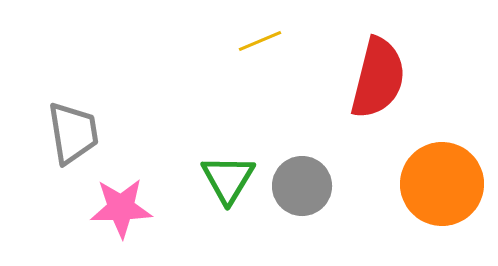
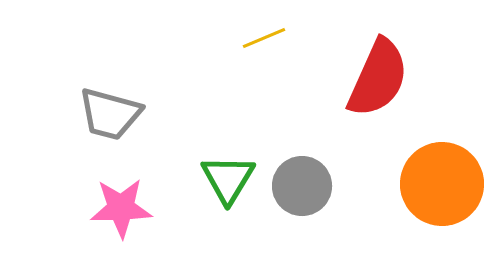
yellow line: moved 4 px right, 3 px up
red semicircle: rotated 10 degrees clockwise
gray trapezoid: moved 37 px right, 19 px up; rotated 114 degrees clockwise
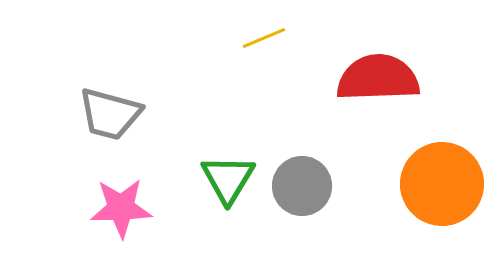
red semicircle: rotated 116 degrees counterclockwise
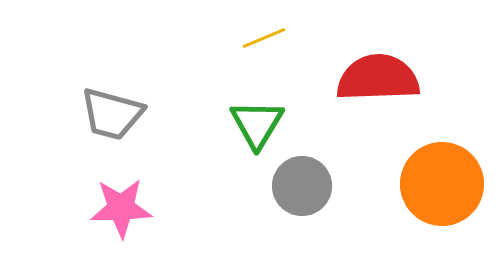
gray trapezoid: moved 2 px right
green triangle: moved 29 px right, 55 px up
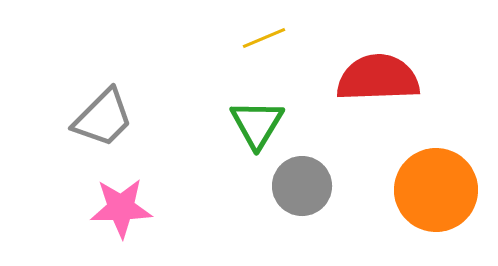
gray trapezoid: moved 9 px left, 4 px down; rotated 60 degrees counterclockwise
orange circle: moved 6 px left, 6 px down
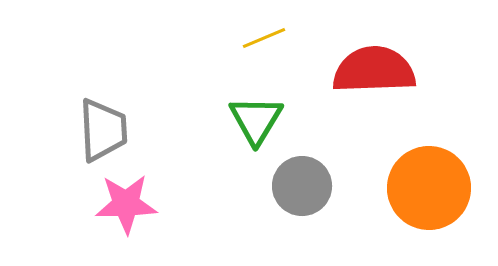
red semicircle: moved 4 px left, 8 px up
gray trapezoid: moved 12 px down; rotated 48 degrees counterclockwise
green triangle: moved 1 px left, 4 px up
orange circle: moved 7 px left, 2 px up
pink star: moved 5 px right, 4 px up
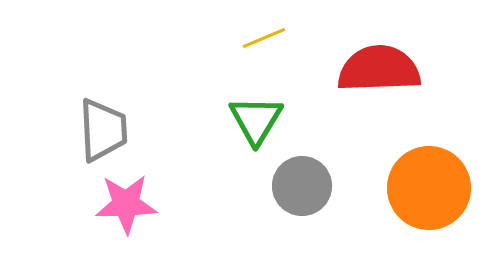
red semicircle: moved 5 px right, 1 px up
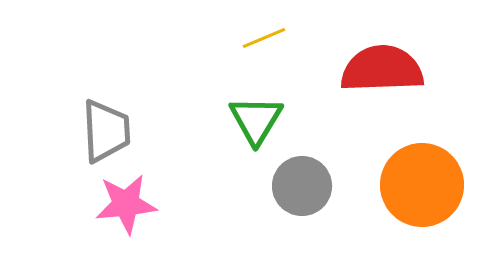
red semicircle: moved 3 px right
gray trapezoid: moved 3 px right, 1 px down
orange circle: moved 7 px left, 3 px up
pink star: rotated 4 degrees counterclockwise
